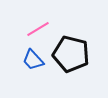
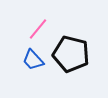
pink line: rotated 20 degrees counterclockwise
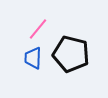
blue trapezoid: moved 2 px up; rotated 45 degrees clockwise
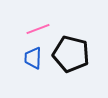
pink line: rotated 30 degrees clockwise
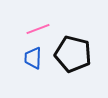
black pentagon: moved 2 px right
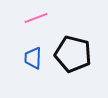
pink line: moved 2 px left, 11 px up
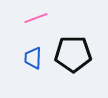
black pentagon: rotated 15 degrees counterclockwise
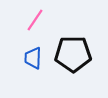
pink line: moved 1 px left, 2 px down; rotated 35 degrees counterclockwise
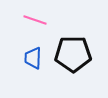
pink line: rotated 75 degrees clockwise
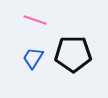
blue trapezoid: rotated 30 degrees clockwise
